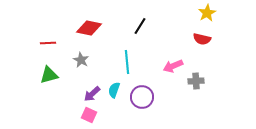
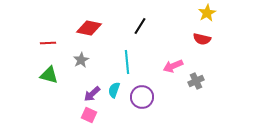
gray star: rotated 14 degrees clockwise
green triangle: rotated 30 degrees clockwise
gray cross: rotated 21 degrees counterclockwise
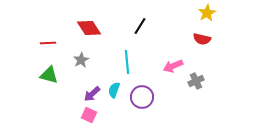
red diamond: rotated 45 degrees clockwise
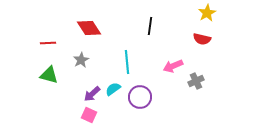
black line: moved 10 px right; rotated 24 degrees counterclockwise
cyan semicircle: moved 1 px left, 1 px up; rotated 35 degrees clockwise
purple circle: moved 2 px left
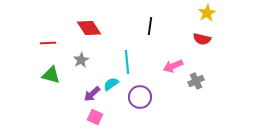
green triangle: moved 2 px right
cyan semicircle: moved 2 px left, 5 px up
pink square: moved 6 px right, 2 px down
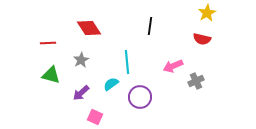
purple arrow: moved 11 px left, 1 px up
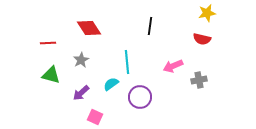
yellow star: rotated 18 degrees clockwise
gray cross: moved 3 px right, 1 px up; rotated 14 degrees clockwise
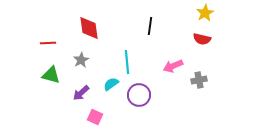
yellow star: moved 2 px left; rotated 18 degrees counterclockwise
red diamond: rotated 25 degrees clockwise
purple circle: moved 1 px left, 2 px up
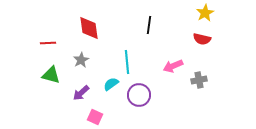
black line: moved 1 px left, 1 px up
